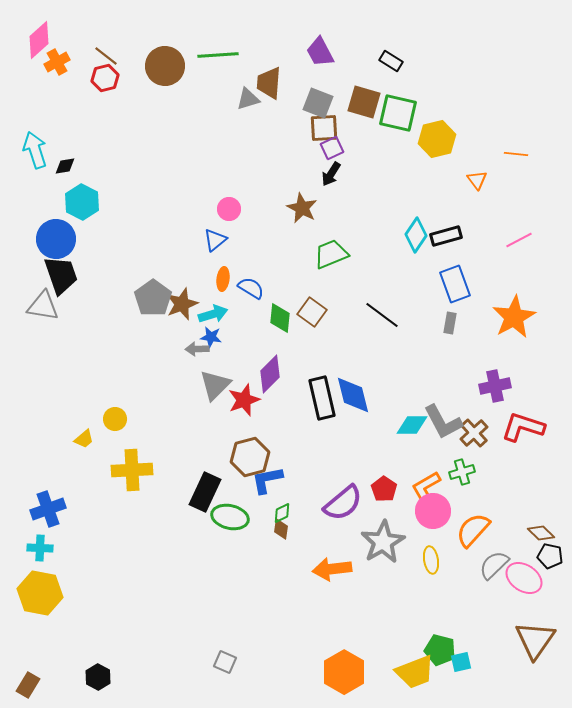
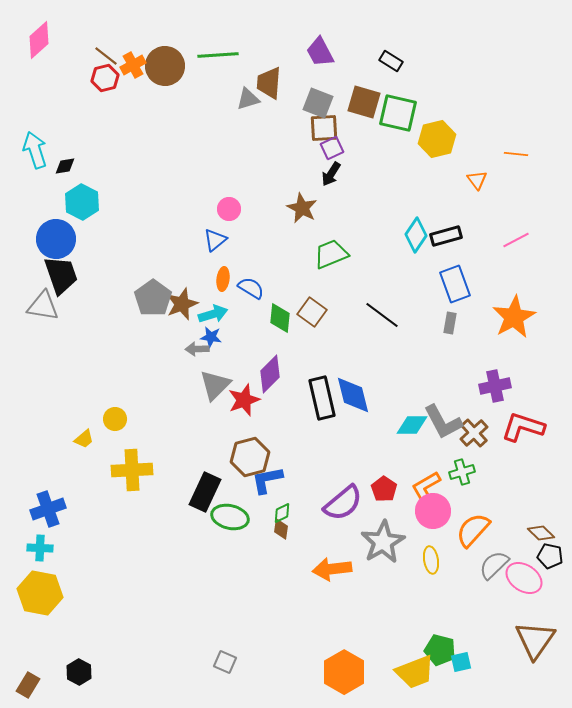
orange cross at (57, 62): moved 76 px right, 3 px down
pink line at (519, 240): moved 3 px left
black hexagon at (98, 677): moved 19 px left, 5 px up
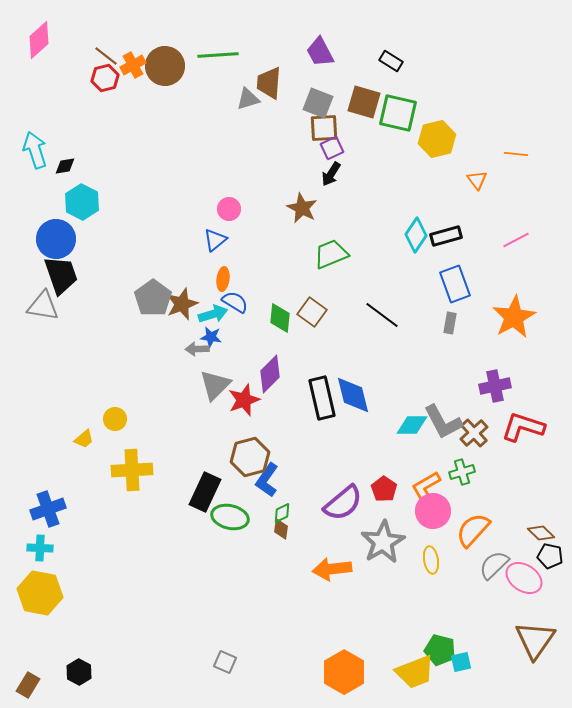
blue semicircle at (251, 288): moved 16 px left, 14 px down
blue L-shape at (267, 480): rotated 44 degrees counterclockwise
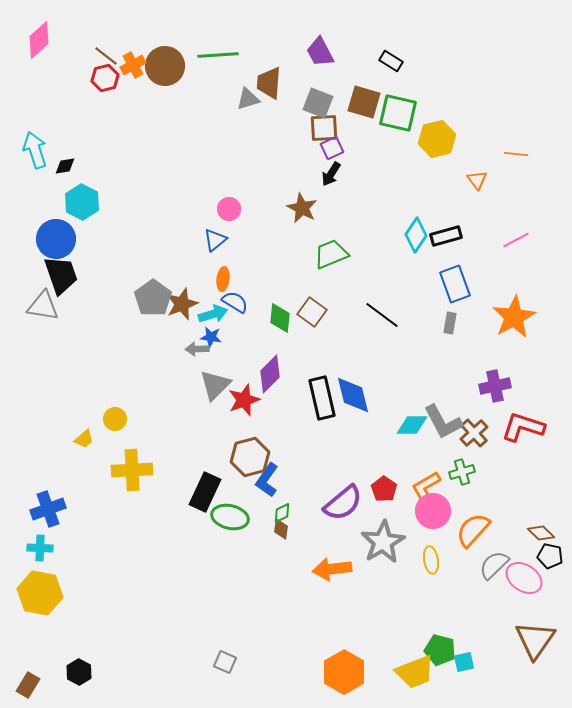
cyan square at (461, 662): moved 3 px right
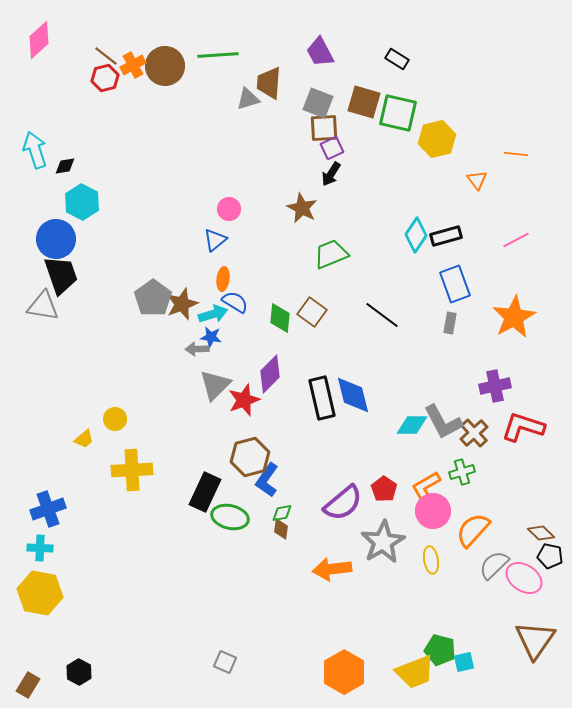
black rectangle at (391, 61): moved 6 px right, 2 px up
green diamond at (282, 513): rotated 15 degrees clockwise
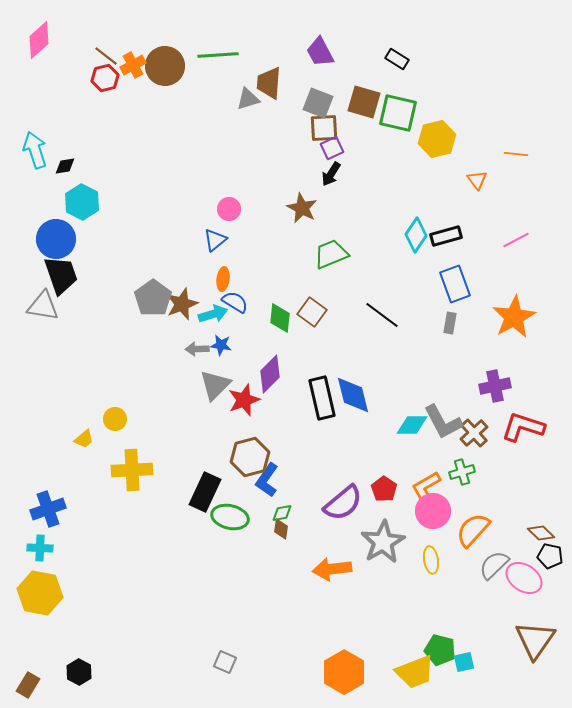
blue star at (211, 337): moved 10 px right, 8 px down
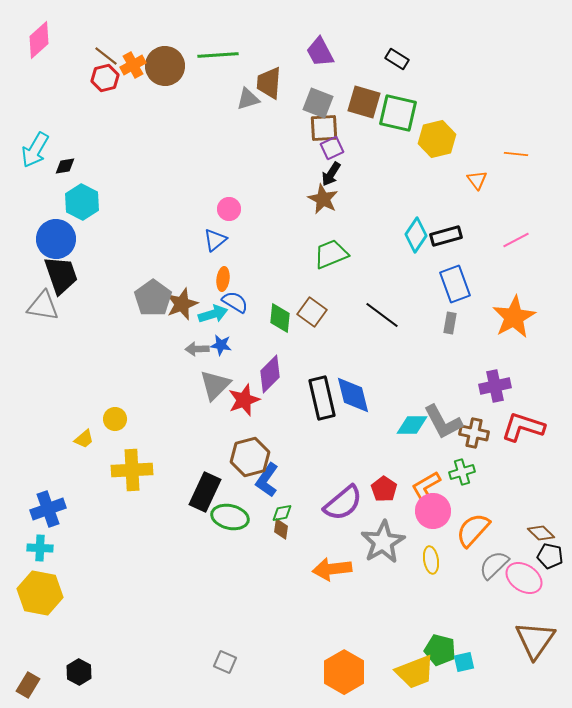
cyan arrow at (35, 150): rotated 132 degrees counterclockwise
brown star at (302, 208): moved 21 px right, 9 px up
brown cross at (474, 433): rotated 36 degrees counterclockwise
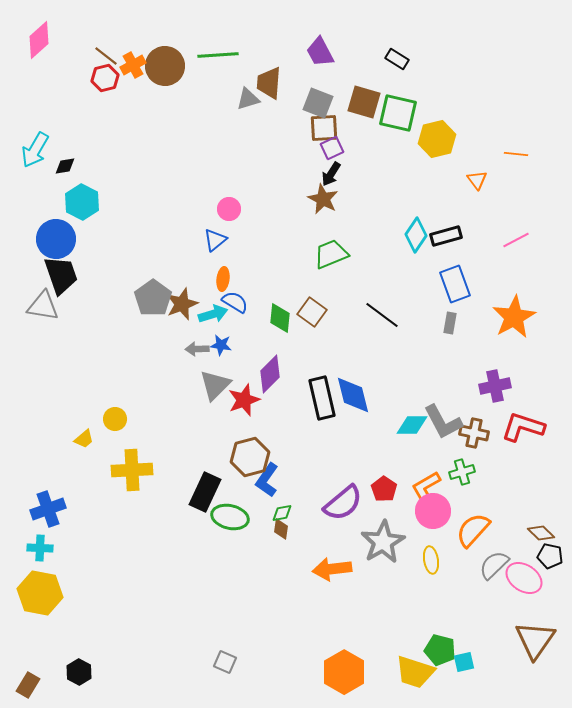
yellow trapezoid at (415, 672): rotated 39 degrees clockwise
